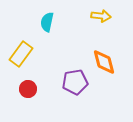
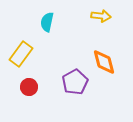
purple pentagon: rotated 20 degrees counterclockwise
red circle: moved 1 px right, 2 px up
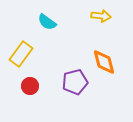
cyan semicircle: rotated 66 degrees counterclockwise
purple pentagon: rotated 15 degrees clockwise
red circle: moved 1 px right, 1 px up
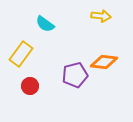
cyan semicircle: moved 2 px left, 2 px down
orange diamond: rotated 68 degrees counterclockwise
purple pentagon: moved 7 px up
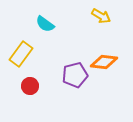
yellow arrow: rotated 24 degrees clockwise
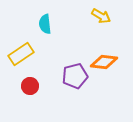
cyan semicircle: rotated 48 degrees clockwise
yellow rectangle: rotated 20 degrees clockwise
purple pentagon: moved 1 px down
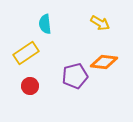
yellow arrow: moved 1 px left, 7 px down
yellow rectangle: moved 5 px right, 1 px up
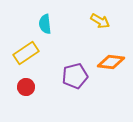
yellow arrow: moved 2 px up
orange diamond: moved 7 px right
red circle: moved 4 px left, 1 px down
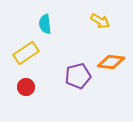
purple pentagon: moved 3 px right
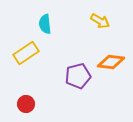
red circle: moved 17 px down
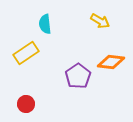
purple pentagon: rotated 20 degrees counterclockwise
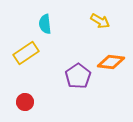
red circle: moved 1 px left, 2 px up
